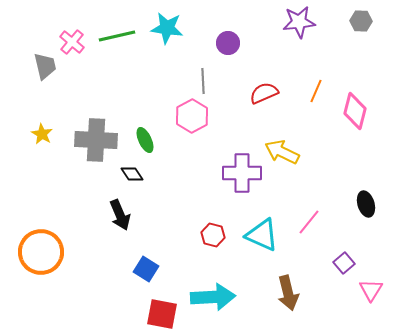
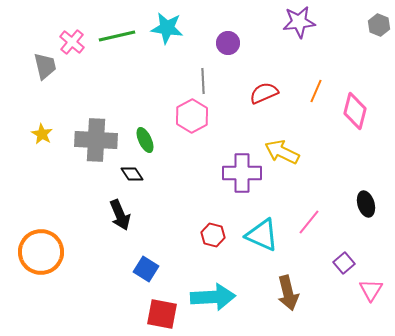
gray hexagon: moved 18 px right, 4 px down; rotated 20 degrees clockwise
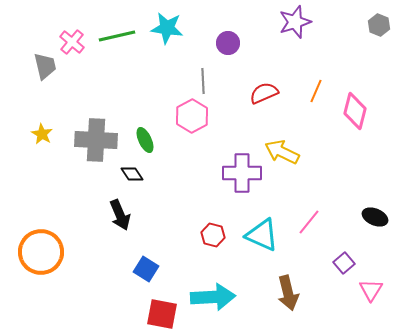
purple star: moved 4 px left; rotated 12 degrees counterclockwise
black ellipse: moved 9 px right, 13 px down; rotated 50 degrees counterclockwise
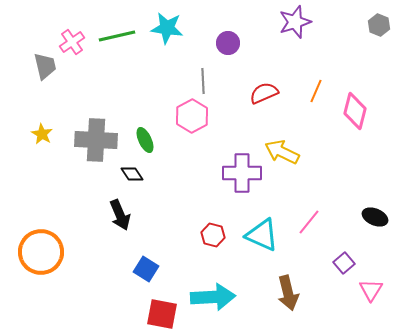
pink cross: rotated 15 degrees clockwise
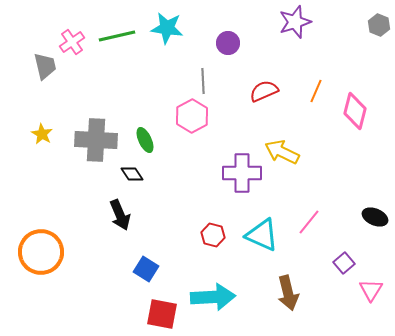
red semicircle: moved 2 px up
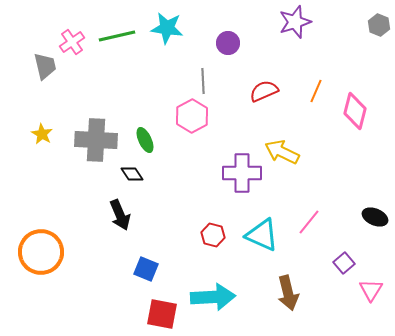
blue square: rotated 10 degrees counterclockwise
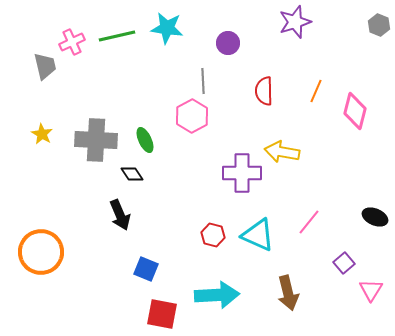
pink cross: rotated 10 degrees clockwise
red semicircle: rotated 68 degrees counterclockwise
yellow arrow: rotated 16 degrees counterclockwise
cyan triangle: moved 4 px left
cyan arrow: moved 4 px right, 2 px up
